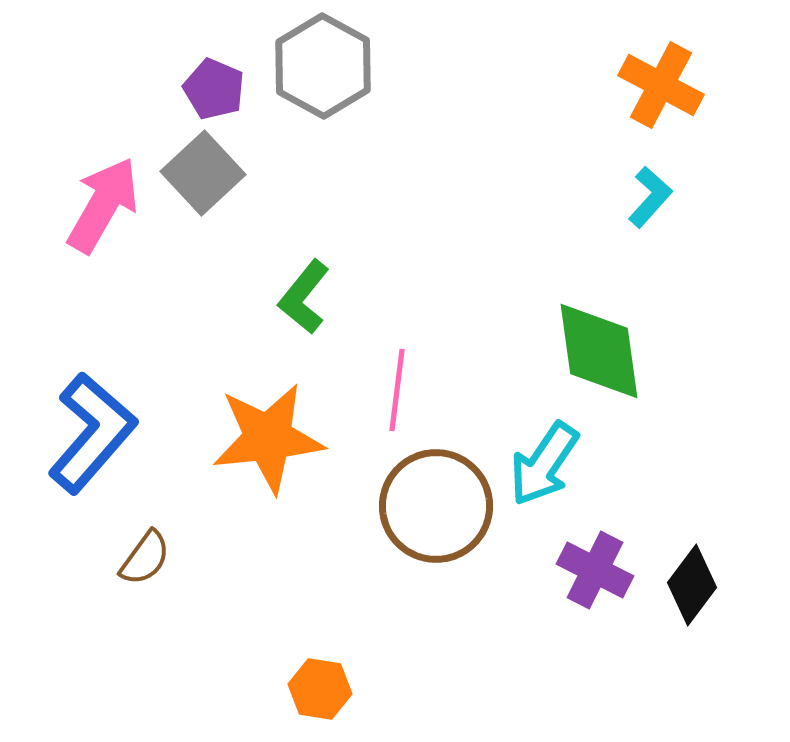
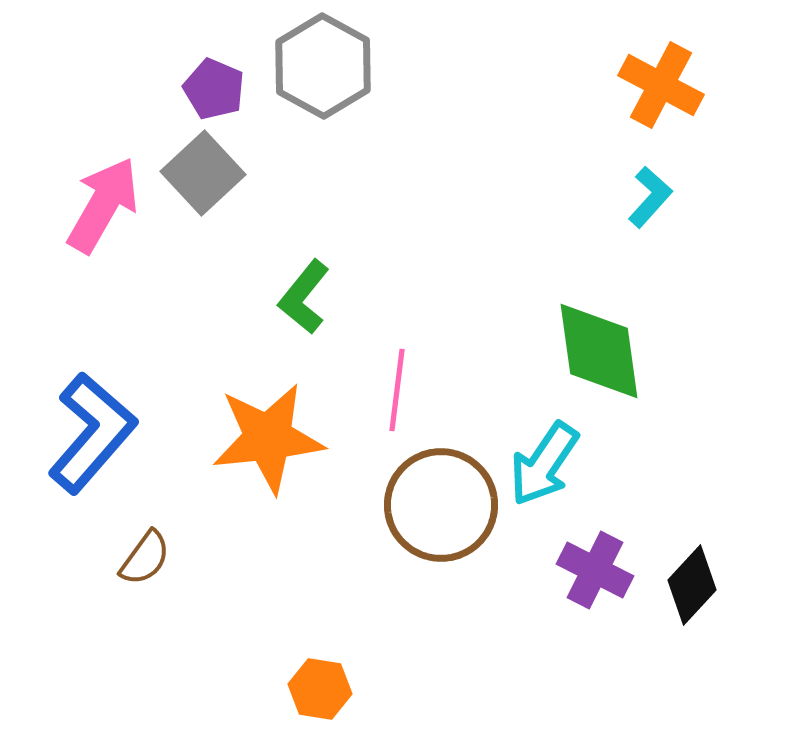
brown circle: moved 5 px right, 1 px up
black diamond: rotated 6 degrees clockwise
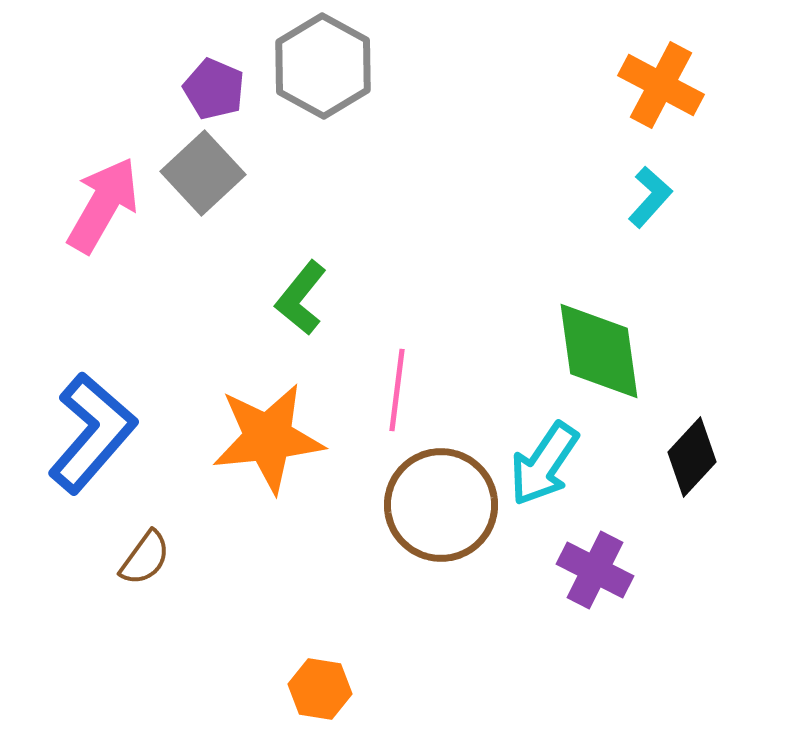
green L-shape: moved 3 px left, 1 px down
black diamond: moved 128 px up
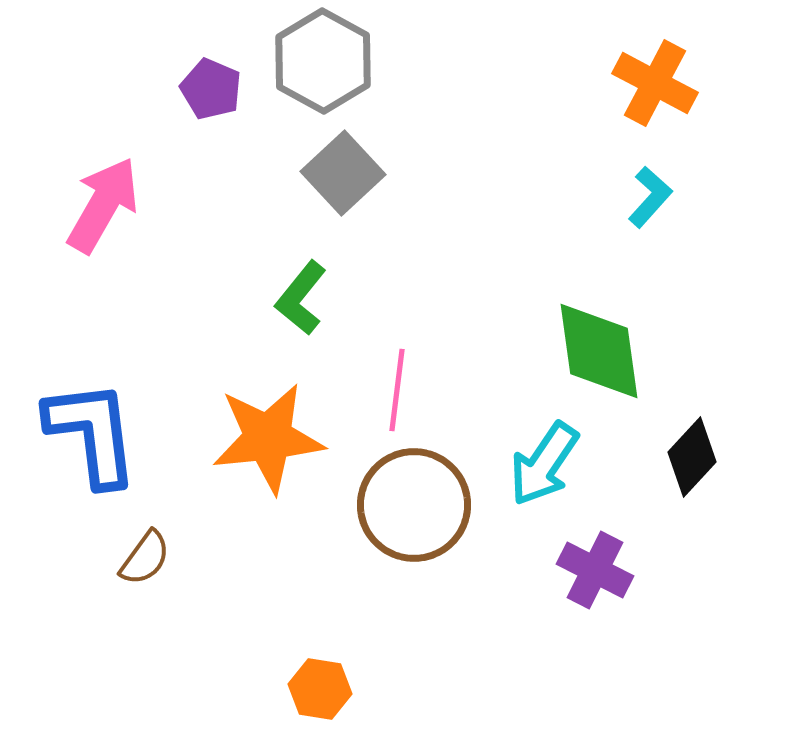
gray hexagon: moved 5 px up
orange cross: moved 6 px left, 2 px up
purple pentagon: moved 3 px left
gray square: moved 140 px right
blue L-shape: rotated 48 degrees counterclockwise
brown circle: moved 27 px left
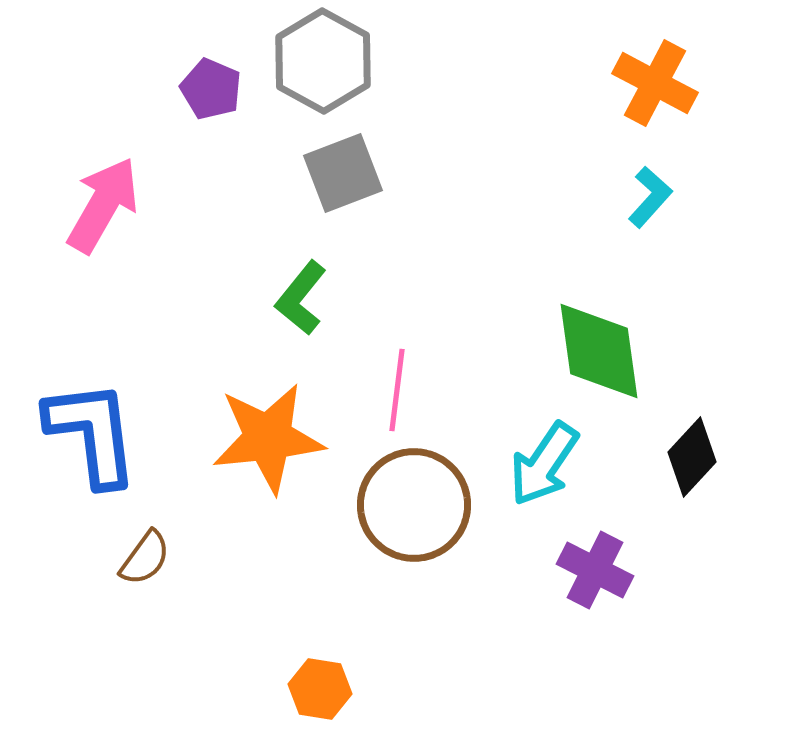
gray square: rotated 22 degrees clockwise
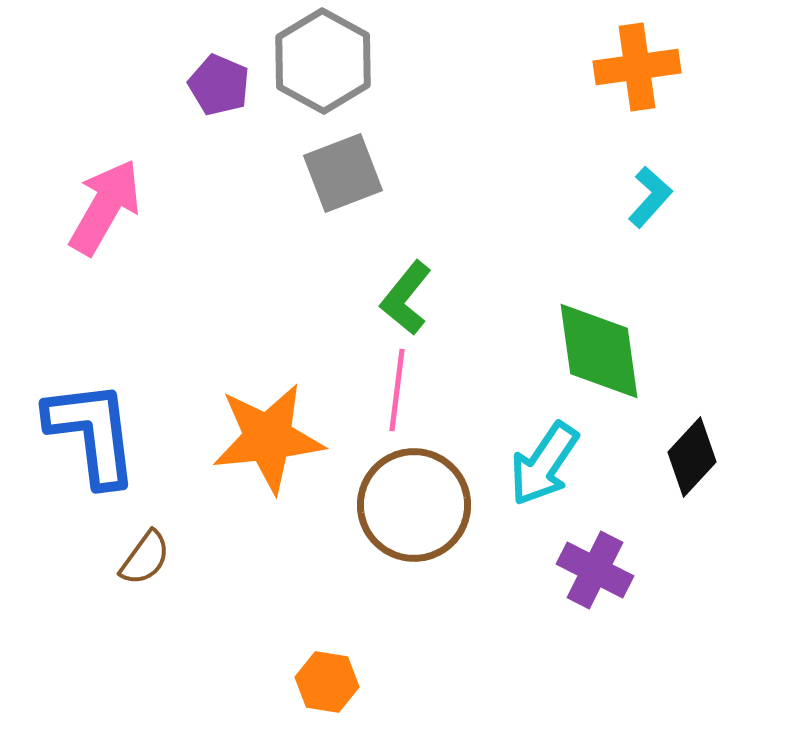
orange cross: moved 18 px left, 16 px up; rotated 36 degrees counterclockwise
purple pentagon: moved 8 px right, 4 px up
pink arrow: moved 2 px right, 2 px down
green L-shape: moved 105 px right
orange hexagon: moved 7 px right, 7 px up
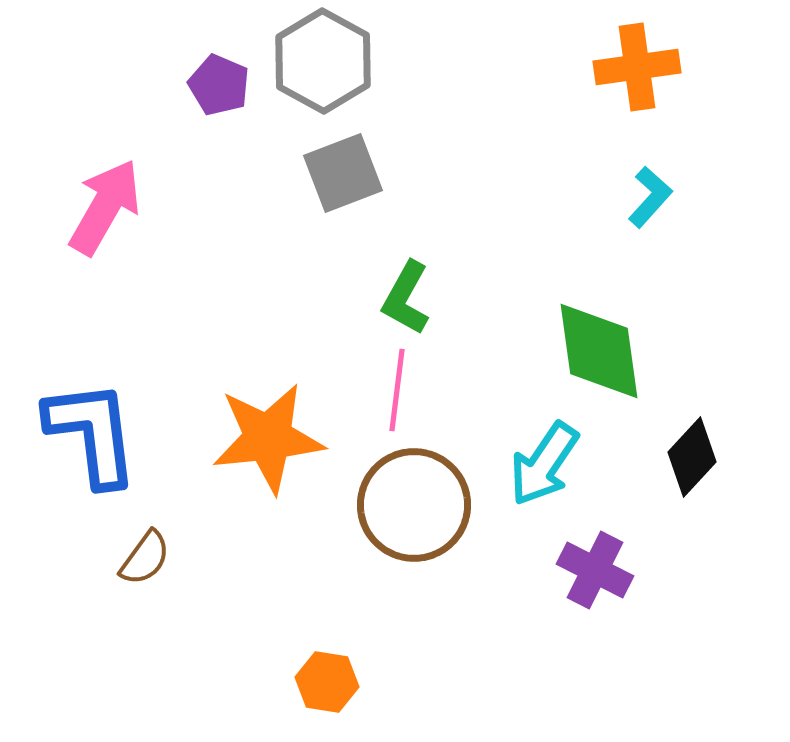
green L-shape: rotated 10 degrees counterclockwise
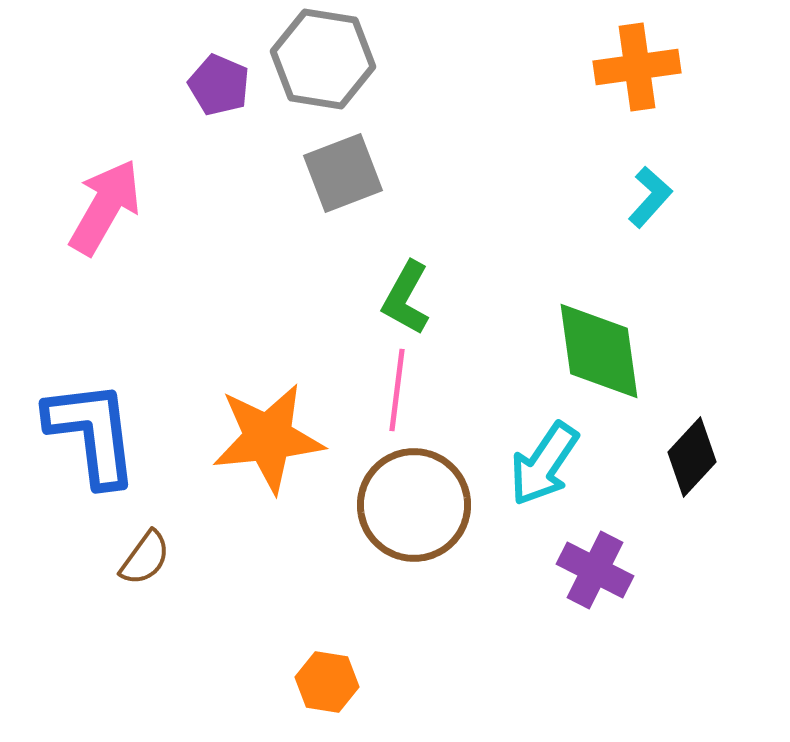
gray hexagon: moved 2 px up; rotated 20 degrees counterclockwise
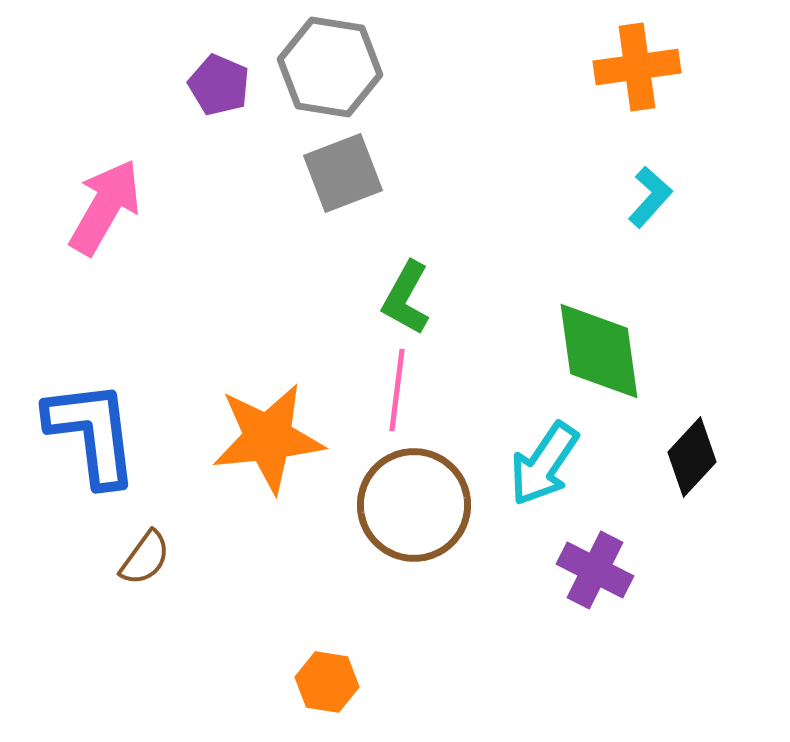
gray hexagon: moved 7 px right, 8 px down
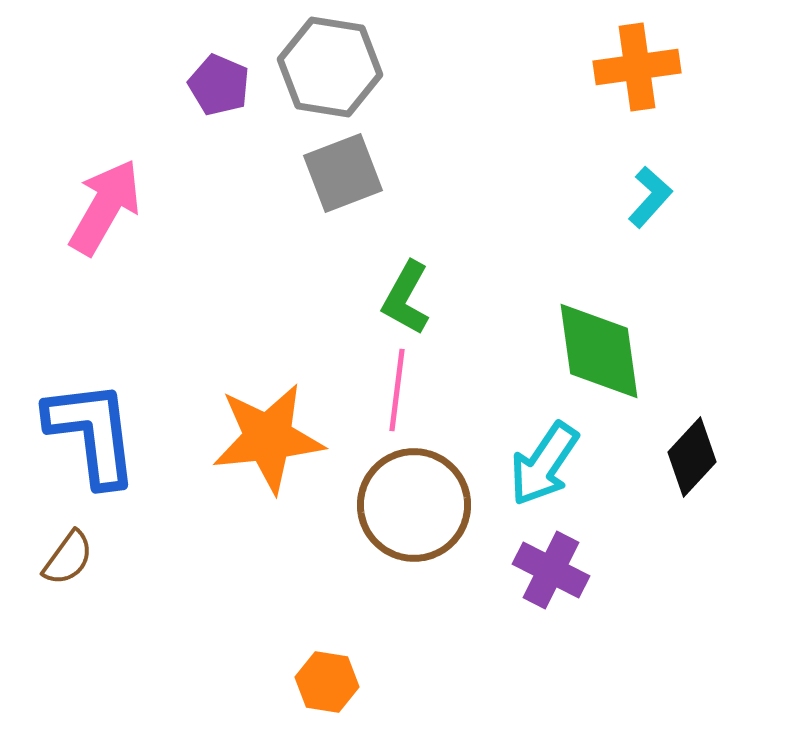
brown semicircle: moved 77 px left
purple cross: moved 44 px left
